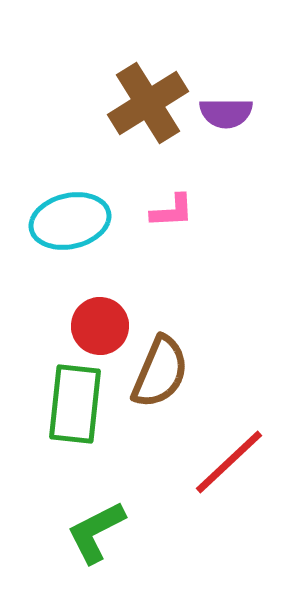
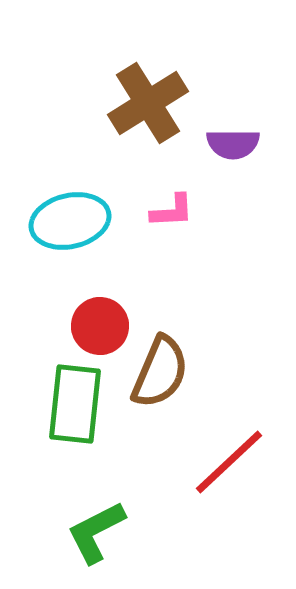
purple semicircle: moved 7 px right, 31 px down
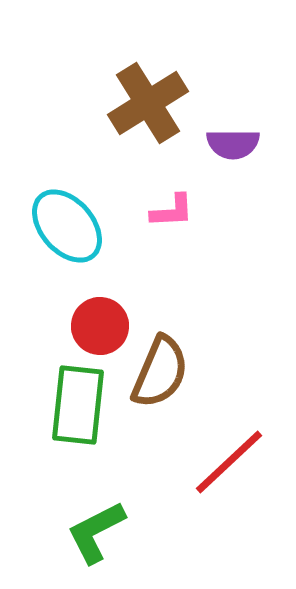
cyan ellipse: moved 3 px left, 5 px down; rotated 62 degrees clockwise
green rectangle: moved 3 px right, 1 px down
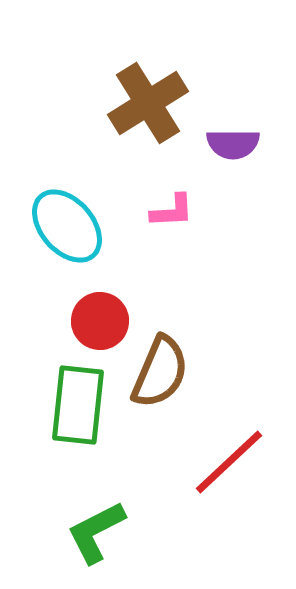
red circle: moved 5 px up
